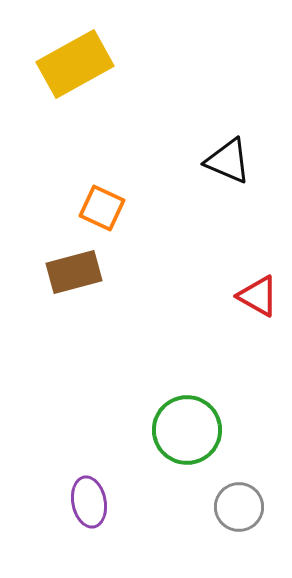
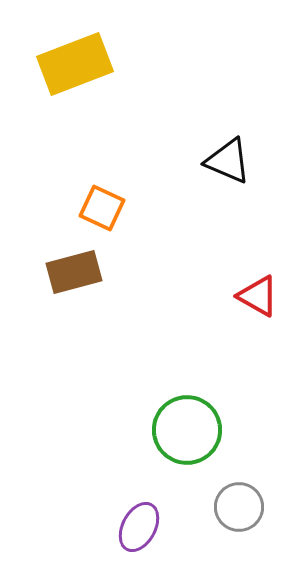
yellow rectangle: rotated 8 degrees clockwise
purple ellipse: moved 50 px right, 25 px down; rotated 39 degrees clockwise
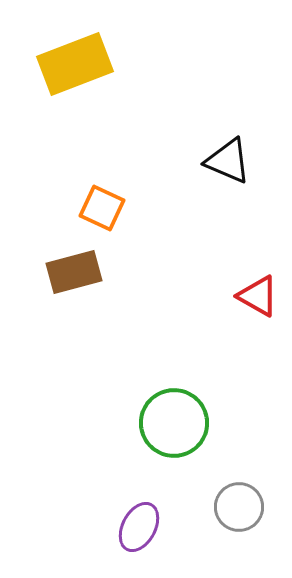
green circle: moved 13 px left, 7 px up
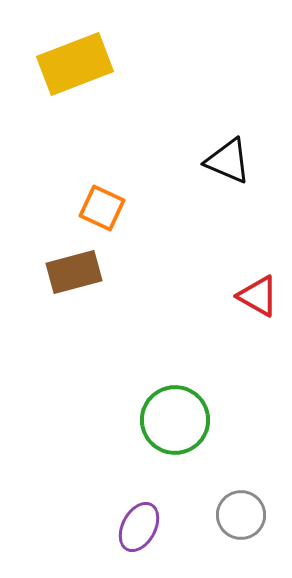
green circle: moved 1 px right, 3 px up
gray circle: moved 2 px right, 8 px down
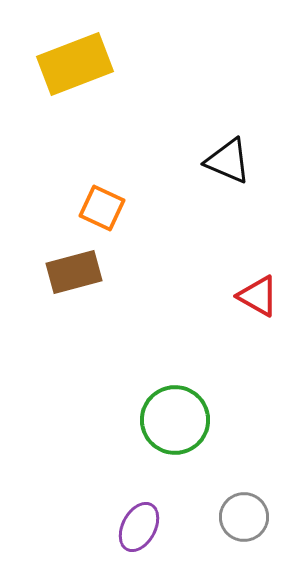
gray circle: moved 3 px right, 2 px down
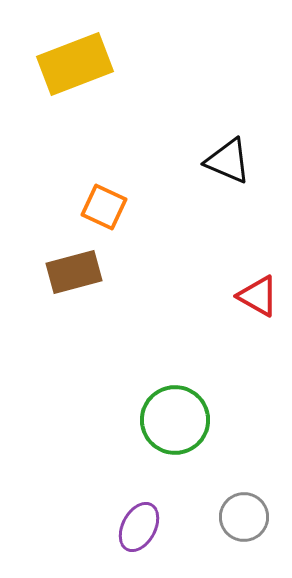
orange square: moved 2 px right, 1 px up
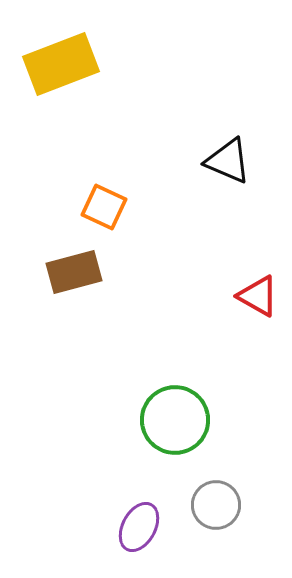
yellow rectangle: moved 14 px left
gray circle: moved 28 px left, 12 px up
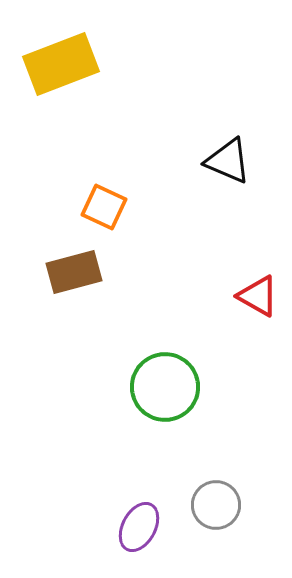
green circle: moved 10 px left, 33 px up
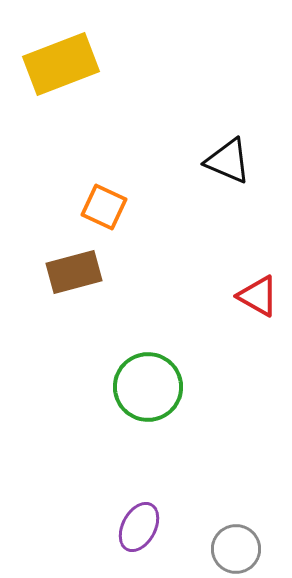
green circle: moved 17 px left
gray circle: moved 20 px right, 44 px down
